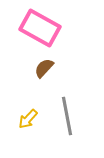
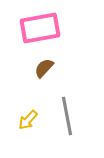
pink rectangle: rotated 39 degrees counterclockwise
yellow arrow: moved 1 px down
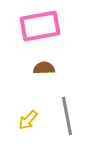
pink rectangle: moved 2 px up
brown semicircle: rotated 45 degrees clockwise
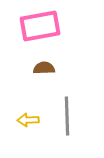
gray line: rotated 9 degrees clockwise
yellow arrow: rotated 45 degrees clockwise
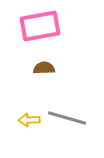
gray line: moved 2 px down; rotated 72 degrees counterclockwise
yellow arrow: moved 1 px right
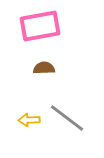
gray line: rotated 21 degrees clockwise
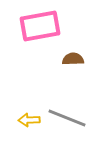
brown semicircle: moved 29 px right, 9 px up
gray line: rotated 15 degrees counterclockwise
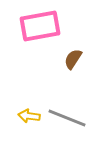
brown semicircle: rotated 55 degrees counterclockwise
yellow arrow: moved 4 px up; rotated 10 degrees clockwise
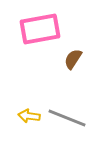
pink rectangle: moved 3 px down
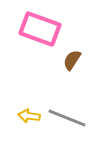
pink rectangle: rotated 30 degrees clockwise
brown semicircle: moved 1 px left, 1 px down
